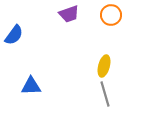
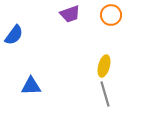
purple trapezoid: moved 1 px right
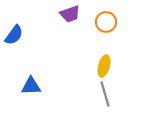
orange circle: moved 5 px left, 7 px down
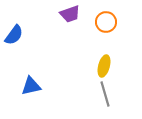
blue triangle: rotated 10 degrees counterclockwise
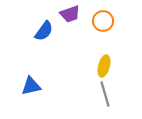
orange circle: moved 3 px left, 1 px up
blue semicircle: moved 30 px right, 4 px up
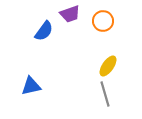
yellow ellipse: moved 4 px right; rotated 20 degrees clockwise
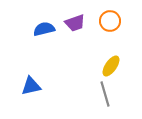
purple trapezoid: moved 5 px right, 9 px down
orange circle: moved 7 px right
blue semicircle: moved 2 px up; rotated 140 degrees counterclockwise
yellow ellipse: moved 3 px right
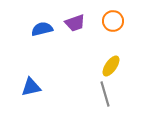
orange circle: moved 3 px right
blue semicircle: moved 2 px left
blue triangle: moved 1 px down
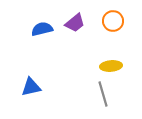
purple trapezoid: rotated 20 degrees counterclockwise
yellow ellipse: rotated 50 degrees clockwise
gray line: moved 2 px left
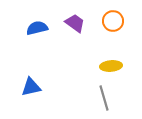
purple trapezoid: rotated 105 degrees counterclockwise
blue semicircle: moved 5 px left, 1 px up
gray line: moved 1 px right, 4 px down
